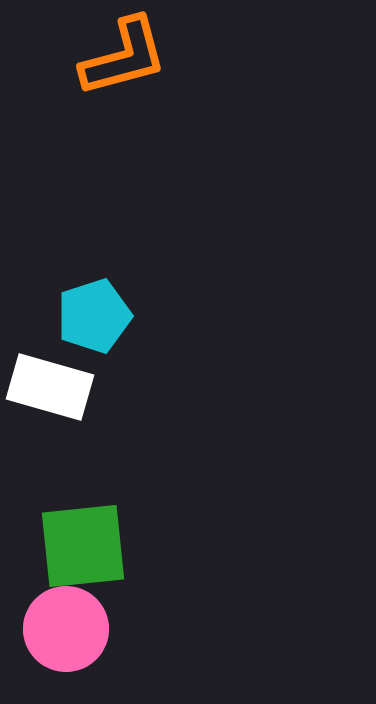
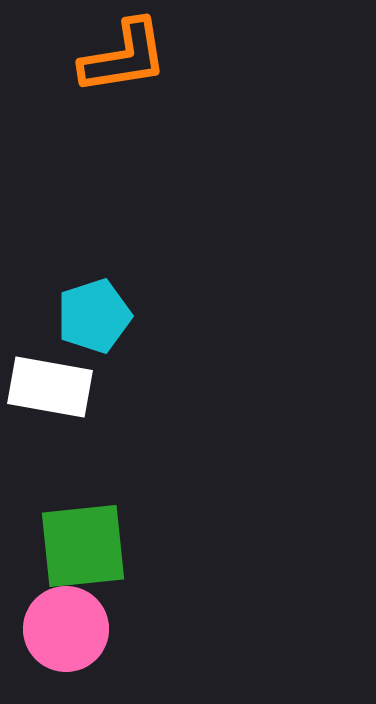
orange L-shape: rotated 6 degrees clockwise
white rectangle: rotated 6 degrees counterclockwise
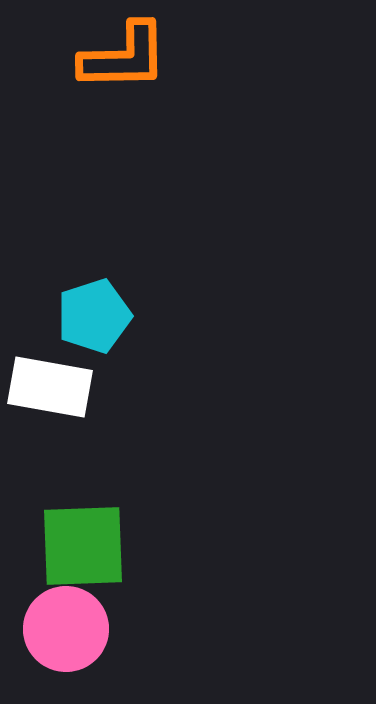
orange L-shape: rotated 8 degrees clockwise
green square: rotated 4 degrees clockwise
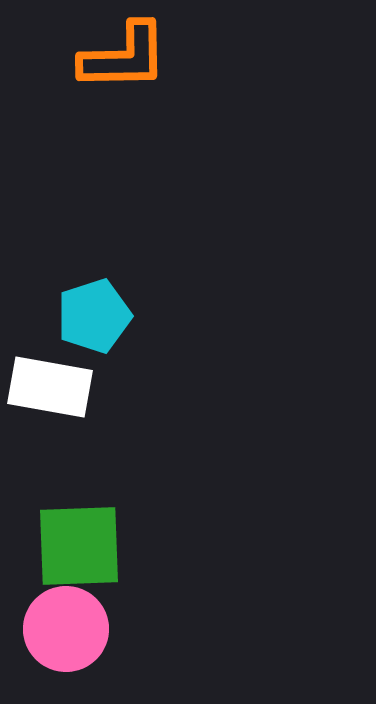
green square: moved 4 px left
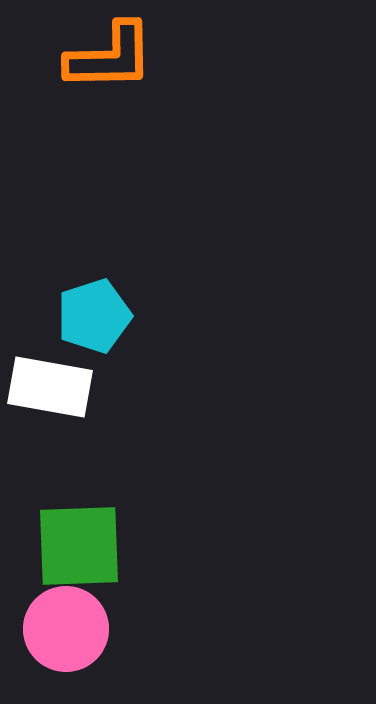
orange L-shape: moved 14 px left
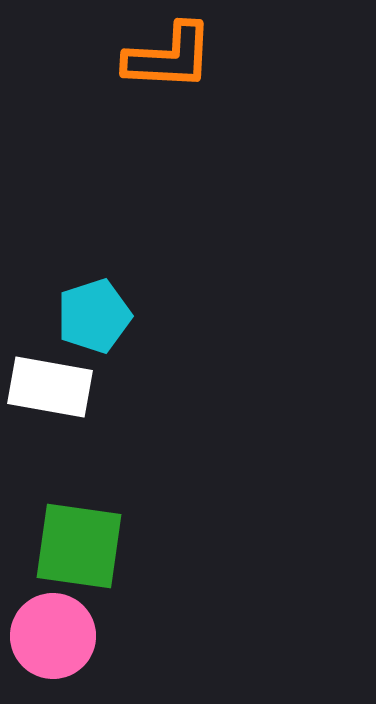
orange L-shape: moved 59 px right; rotated 4 degrees clockwise
green square: rotated 10 degrees clockwise
pink circle: moved 13 px left, 7 px down
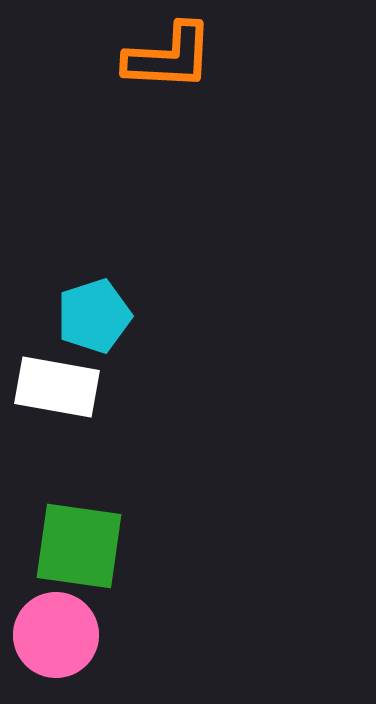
white rectangle: moved 7 px right
pink circle: moved 3 px right, 1 px up
